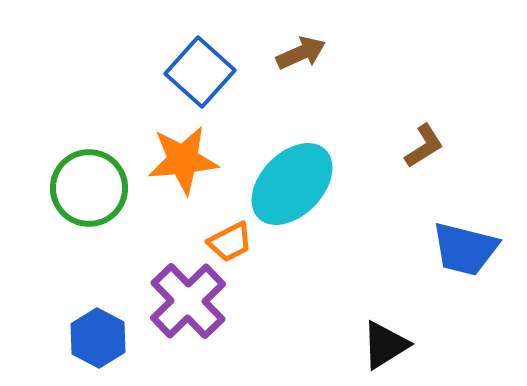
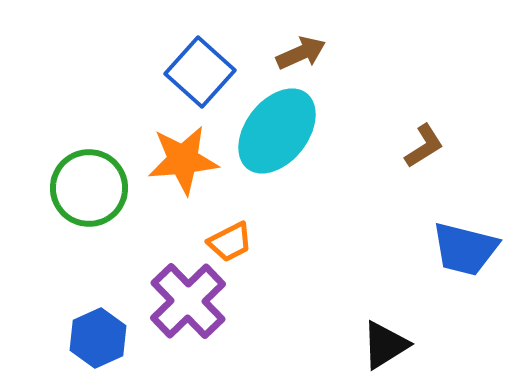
cyan ellipse: moved 15 px left, 53 px up; rotated 6 degrees counterclockwise
blue hexagon: rotated 8 degrees clockwise
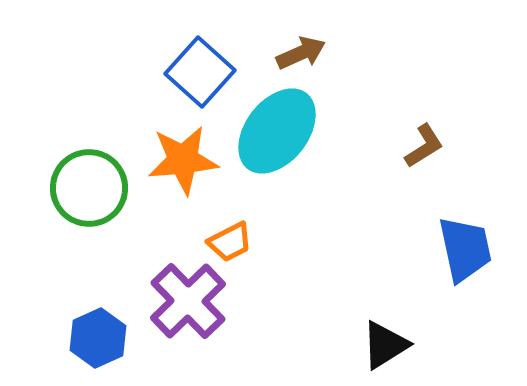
blue trapezoid: rotated 116 degrees counterclockwise
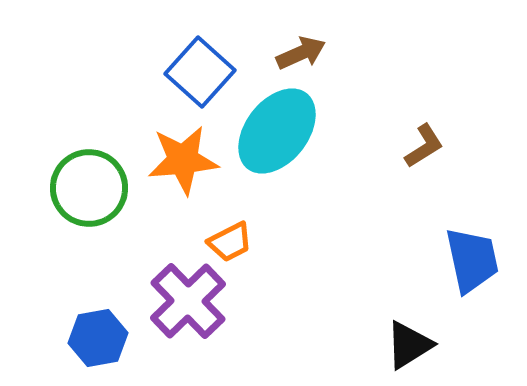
blue trapezoid: moved 7 px right, 11 px down
blue hexagon: rotated 14 degrees clockwise
black triangle: moved 24 px right
